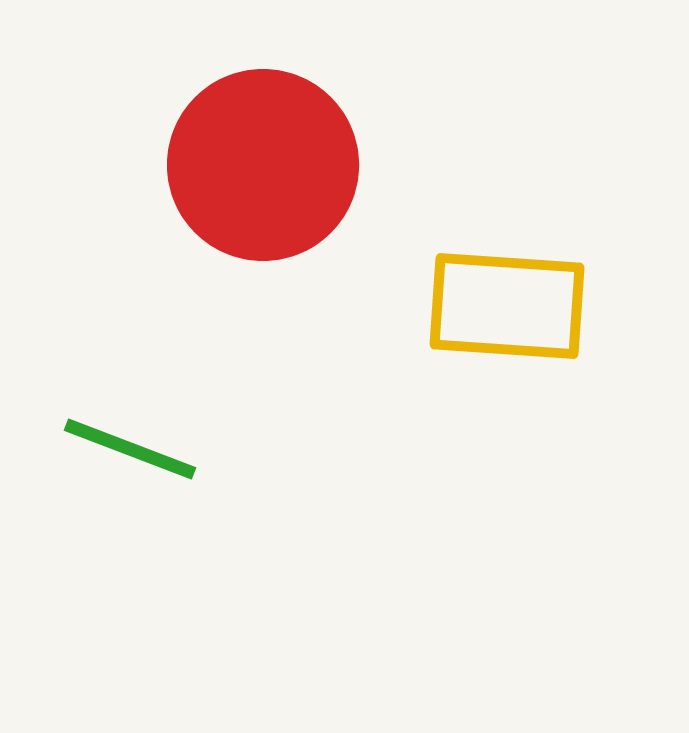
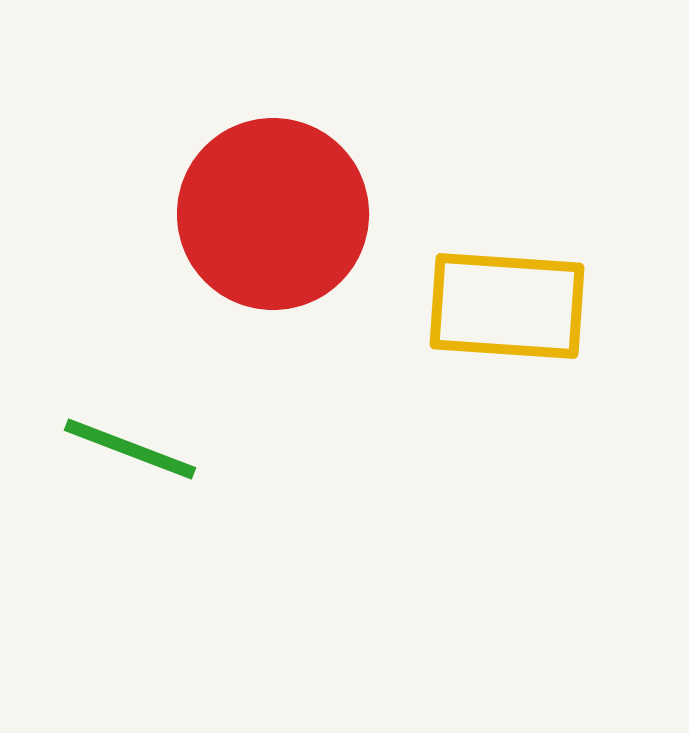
red circle: moved 10 px right, 49 px down
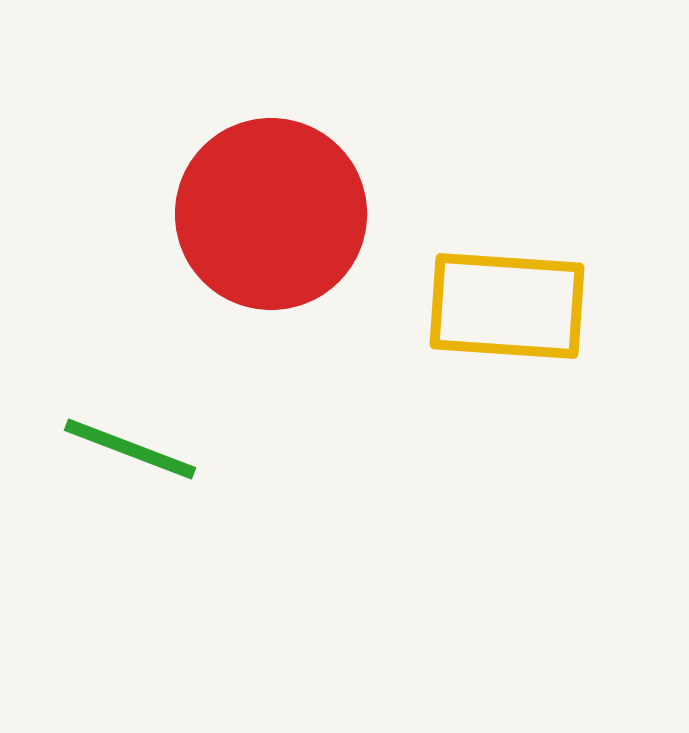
red circle: moved 2 px left
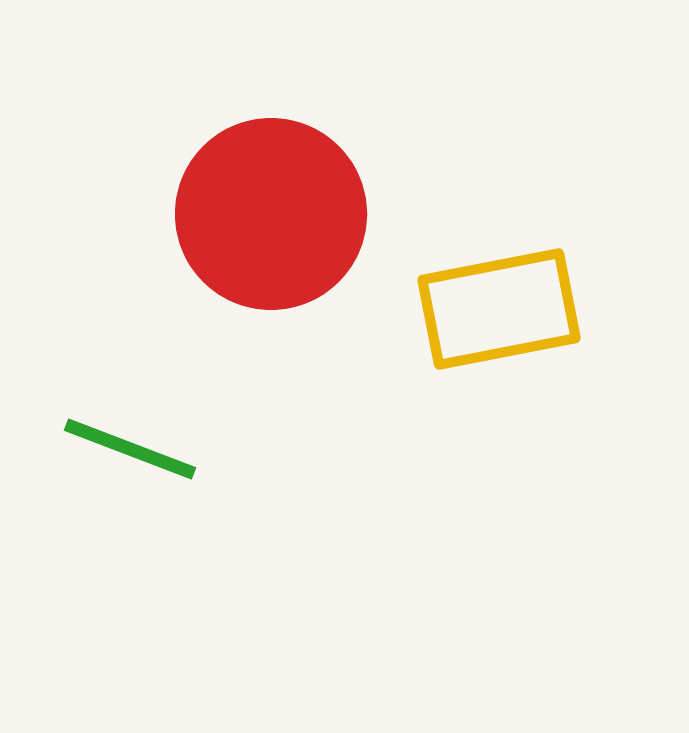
yellow rectangle: moved 8 px left, 3 px down; rotated 15 degrees counterclockwise
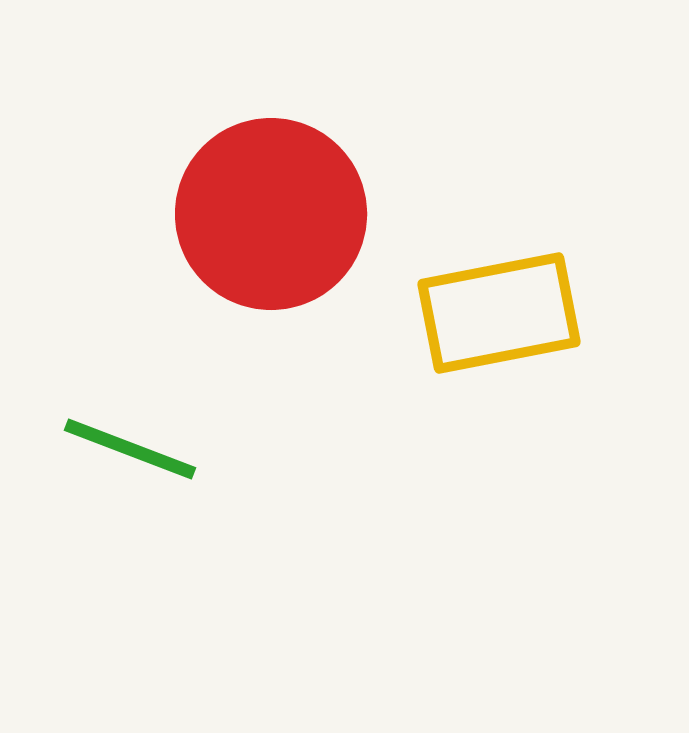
yellow rectangle: moved 4 px down
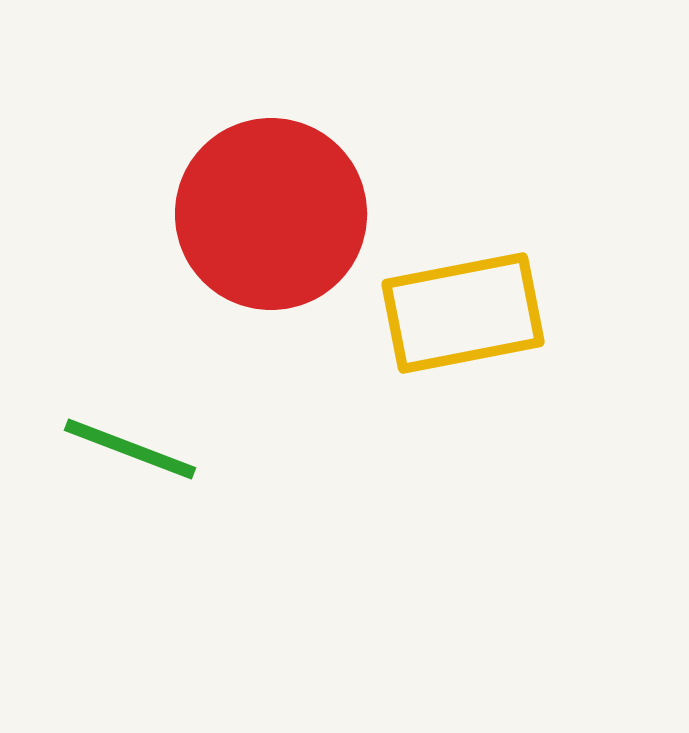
yellow rectangle: moved 36 px left
